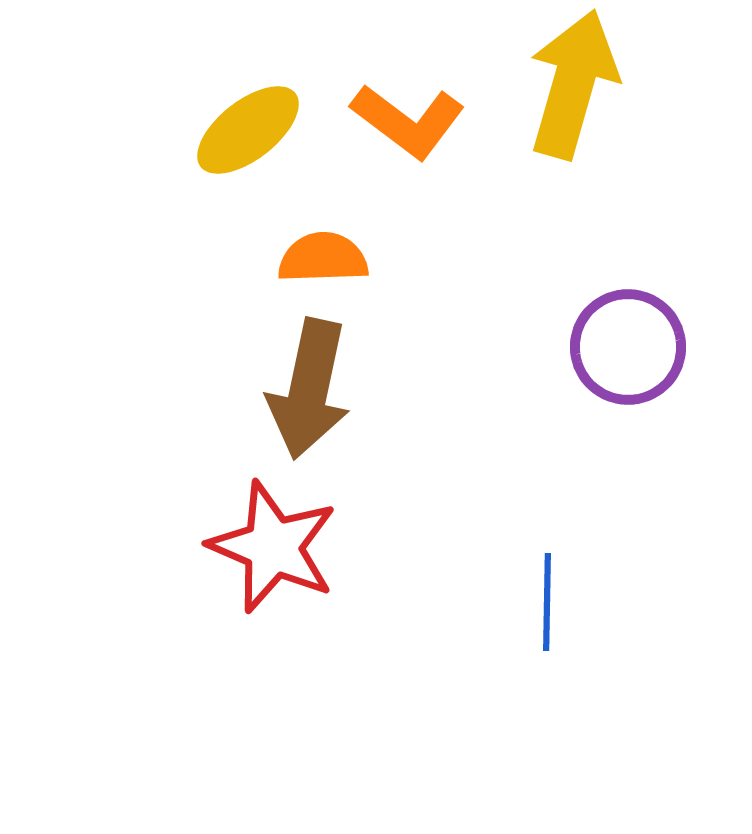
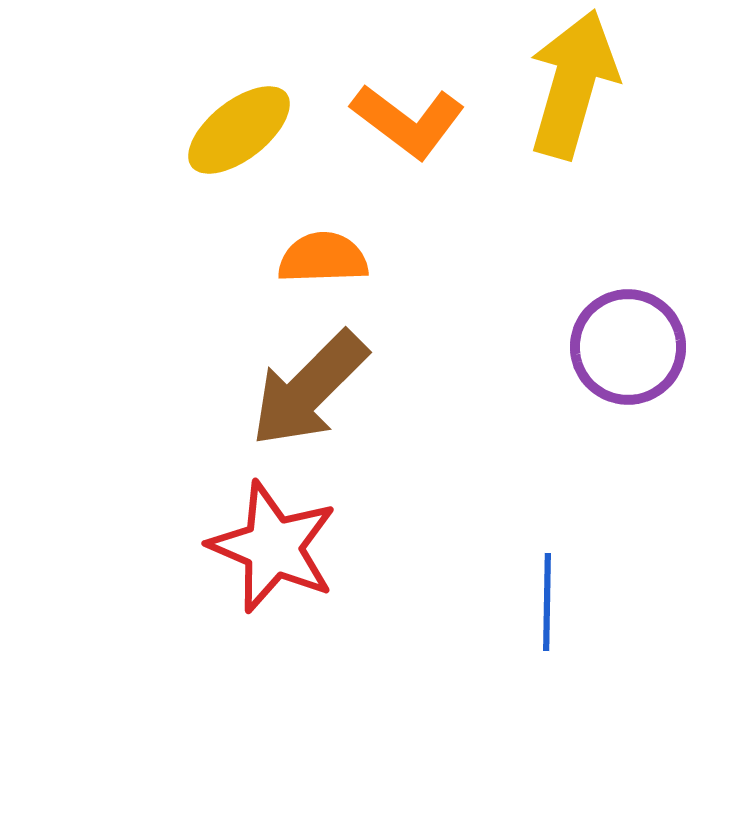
yellow ellipse: moved 9 px left
brown arrow: rotated 33 degrees clockwise
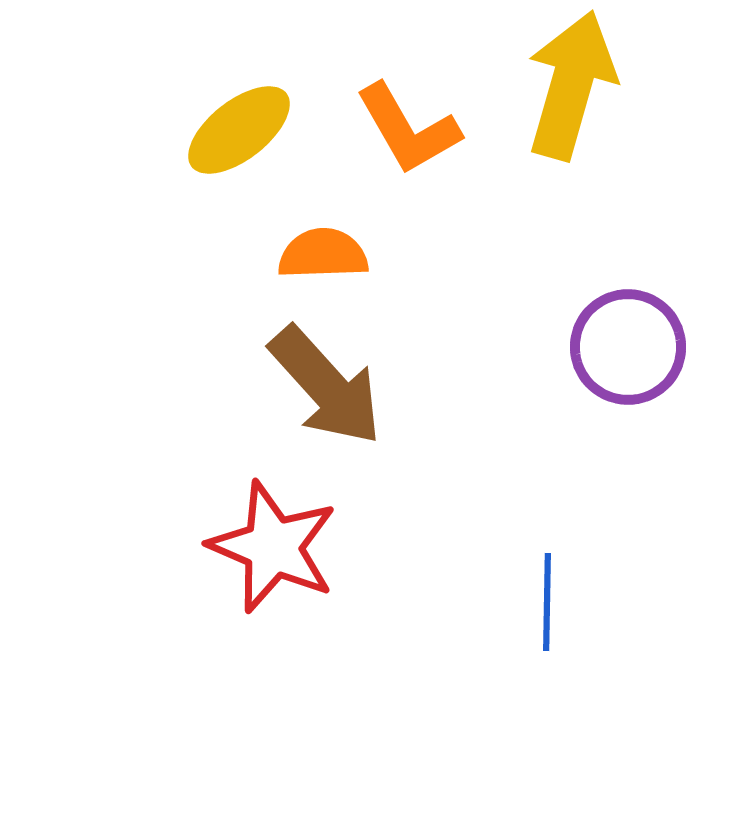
yellow arrow: moved 2 px left, 1 px down
orange L-shape: moved 8 px down; rotated 23 degrees clockwise
orange semicircle: moved 4 px up
brown arrow: moved 17 px right, 3 px up; rotated 87 degrees counterclockwise
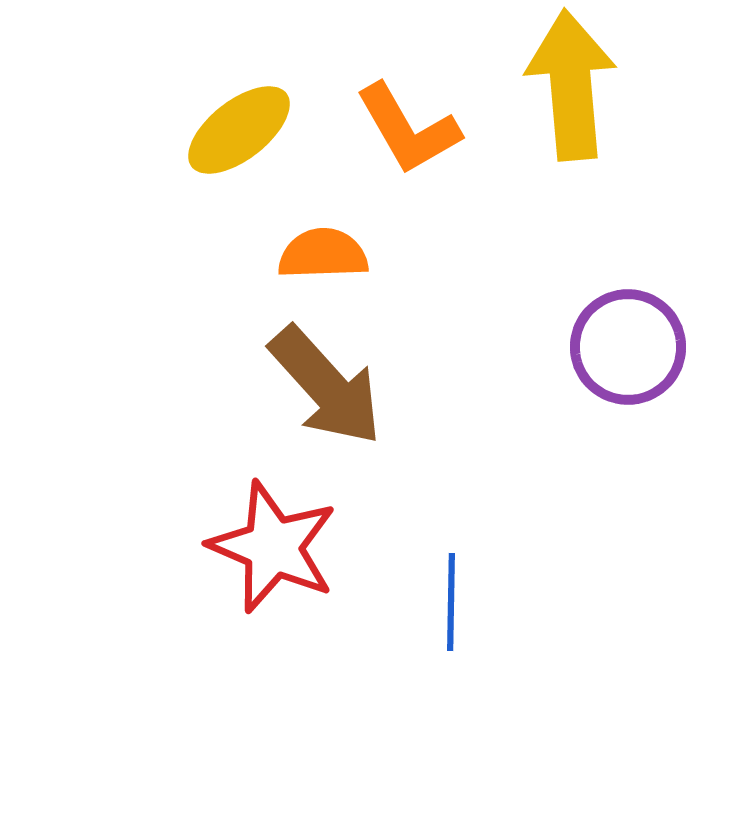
yellow arrow: rotated 21 degrees counterclockwise
blue line: moved 96 px left
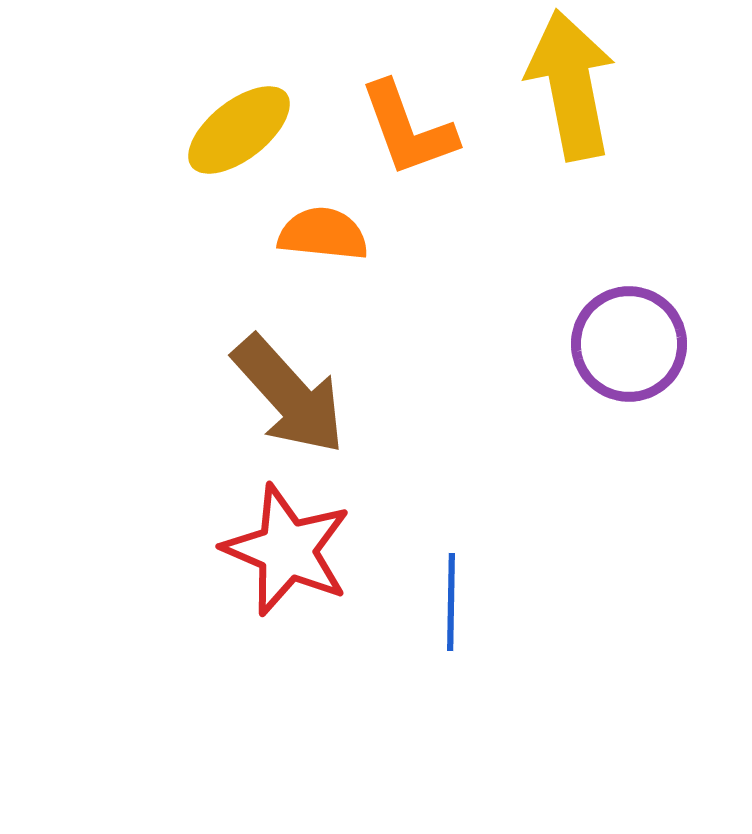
yellow arrow: rotated 6 degrees counterclockwise
orange L-shape: rotated 10 degrees clockwise
orange semicircle: moved 20 px up; rotated 8 degrees clockwise
purple circle: moved 1 px right, 3 px up
brown arrow: moved 37 px left, 9 px down
red star: moved 14 px right, 3 px down
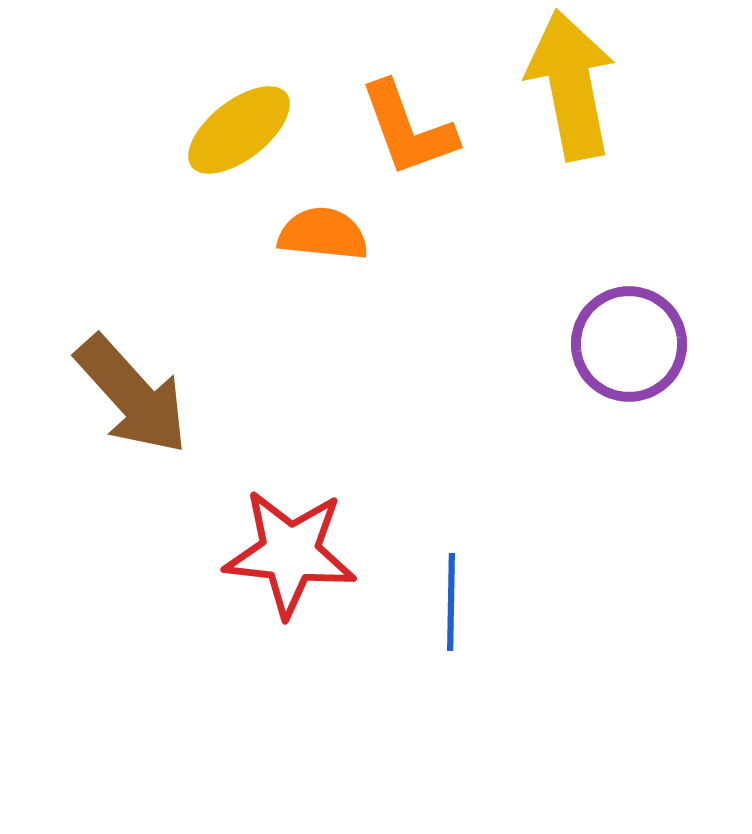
brown arrow: moved 157 px left
red star: moved 3 px right, 3 px down; rotated 17 degrees counterclockwise
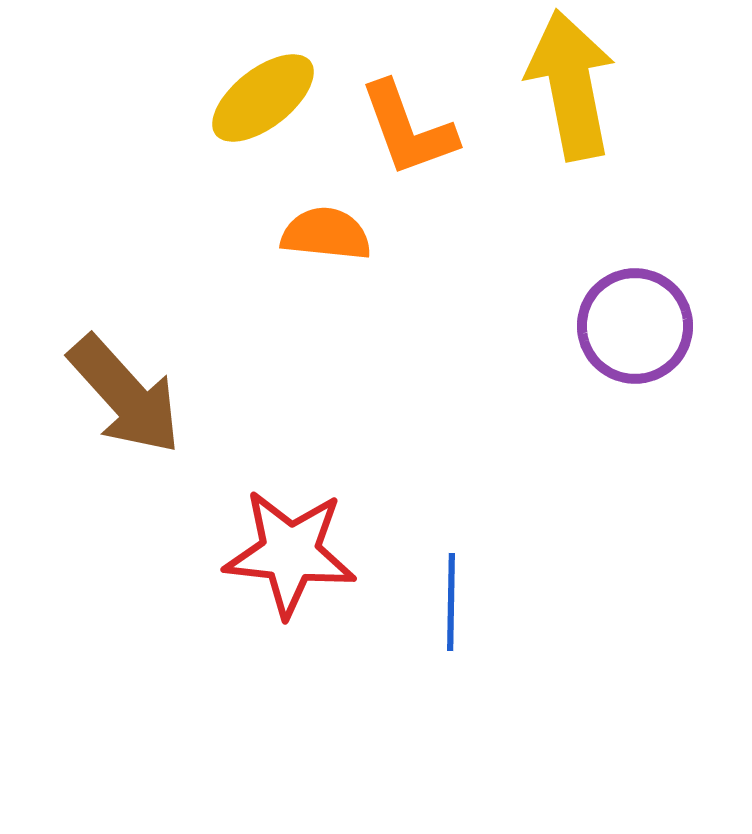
yellow ellipse: moved 24 px right, 32 px up
orange semicircle: moved 3 px right
purple circle: moved 6 px right, 18 px up
brown arrow: moved 7 px left
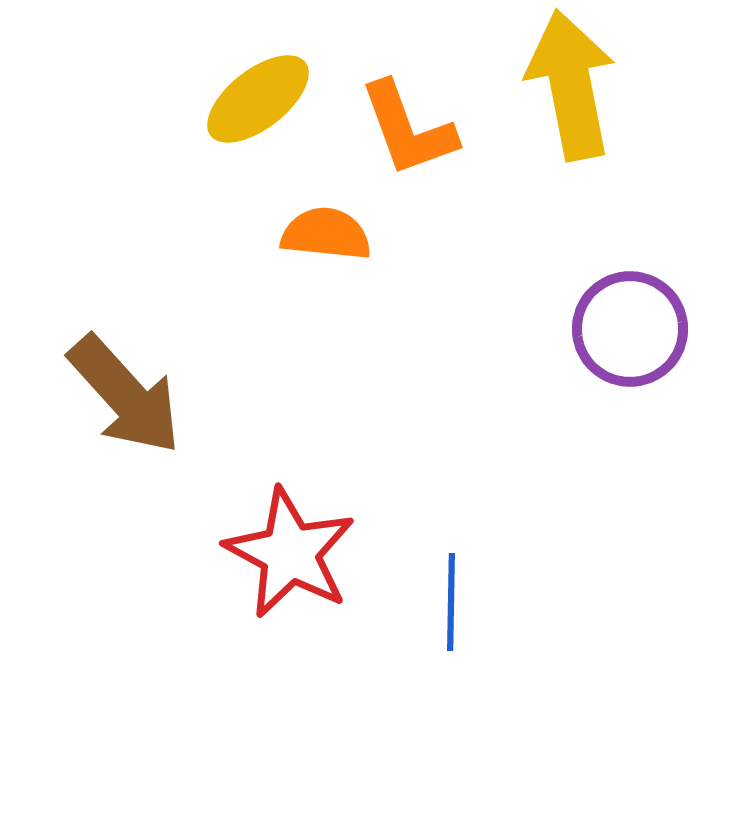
yellow ellipse: moved 5 px left, 1 px down
purple circle: moved 5 px left, 3 px down
red star: rotated 22 degrees clockwise
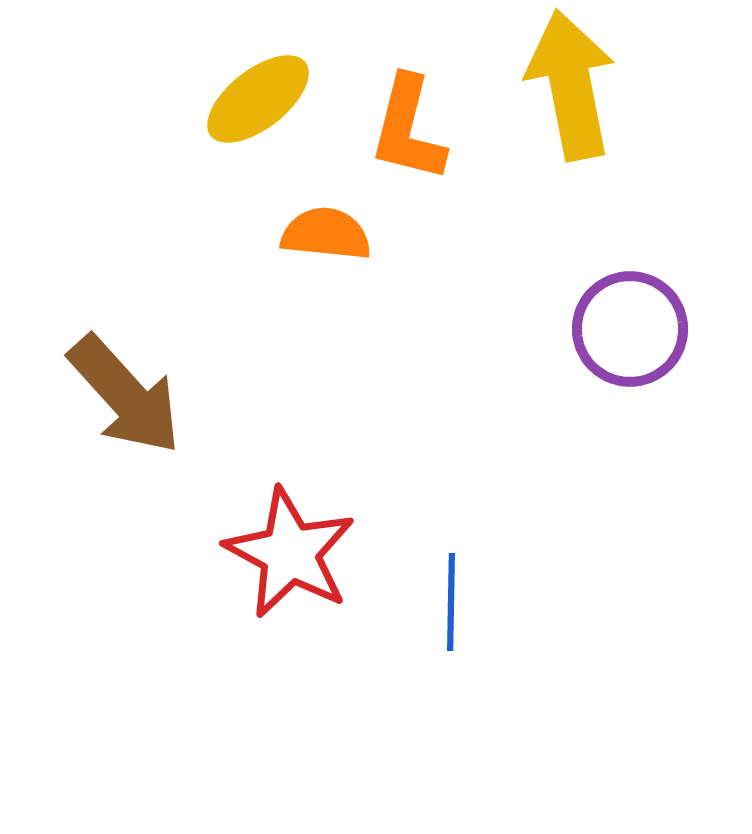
orange L-shape: rotated 34 degrees clockwise
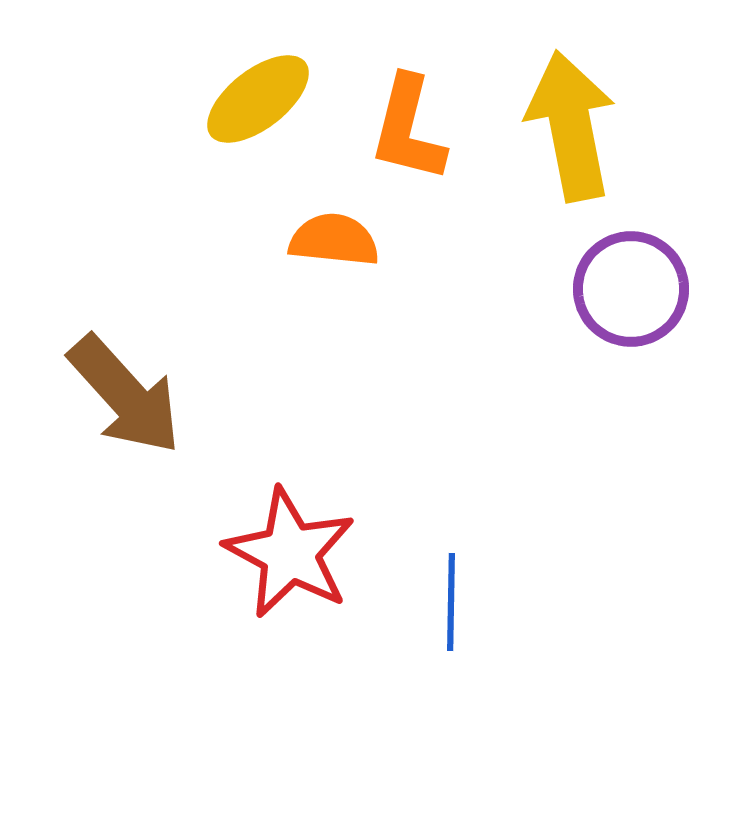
yellow arrow: moved 41 px down
orange semicircle: moved 8 px right, 6 px down
purple circle: moved 1 px right, 40 px up
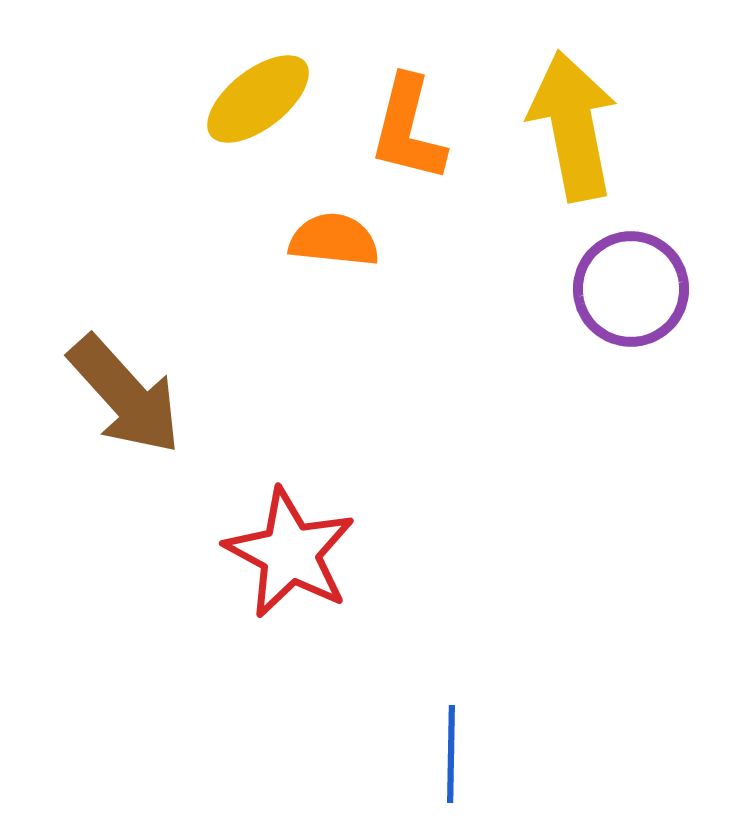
yellow arrow: moved 2 px right
blue line: moved 152 px down
